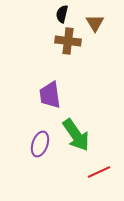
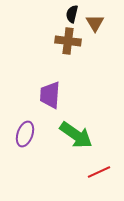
black semicircle: moved 10 px right
purple trapezoid: rotated 12 degrees clockwise
green arrow: rotated 20 degrees counterclockwise
purple ellipse: moved 15 px left, 10 px up
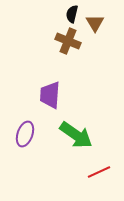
brown cross: rotated 15 degrees clockwise
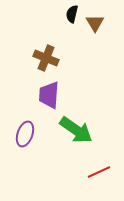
brown cross: moved 22 px left, 17 px down
purple trapezoid: moved 1 px left
green arrow: moved 5 px up
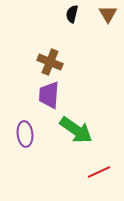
brown triangle: moved 13 px right, 9 px up
brown cross: moved 4 px right, 4 px down
purple ellipse: rotated 25 degrees counterclockwise
